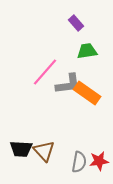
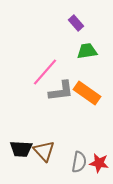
gray L-shape: moved 7 px left, 7 px down
red star: moved 2 px down; rotated 18 degrees clockwise
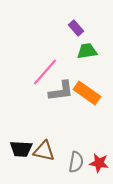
purple rectangle: moved 5 px down
brown triangle: rotated 35 degrees counterclockwise
gray semicircle: moved 3 px left
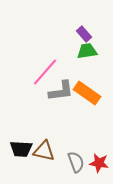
purple rectangle: moved 8 px right, 6 px down
gray semicircle: rotated 30 degrees counterclockwise
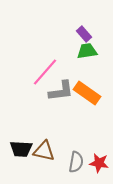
gray semicircle: rotated 30 degrees clockwise
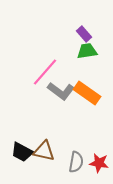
gray L-shape: rotated 44 degrees clockwise
black trapezoid: moved 1 px right, 3 px down; rotated 25 degrees clockwise
